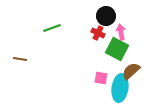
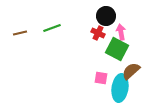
brown line: moved 26 px up; rotated 24 degrees counterclockwise
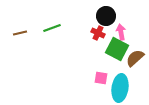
brown semicircle: moved 4 px right, 13 px up
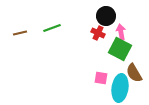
green square: moved 3 px right
brown semicircle: moved 1 px left, 15 px down; rotated 78 degrees counterclockwise
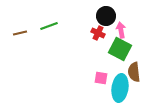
green line: moved 3 px left, 2 px up
pink arrow: moved 2 px up
brown semicircle: moved 1 px up; rotated 24 degrees clockwise
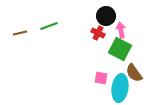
brown semicircle: moved 1 px down; rotated 30 degrees counterclockwise
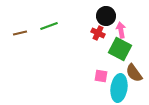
pink square: moved 2 px up
cyan ellipse: moved 1 px left
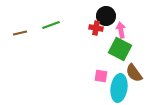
green line: moved 2 px right, 1 px up
red cross: moved 2 px left, 5 px up; rotated 16 degrees counterclockwise
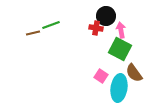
brown line: moved 13 px right
pink square: rotated 24 degrees clockwise
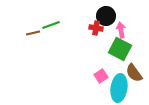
pink square: rotated 24 degrees clockwise
